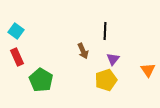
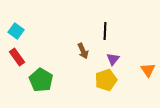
red rectangle: rotated 12 degrees counterclockwise
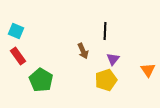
cyan square: rotated 14 degrees counterclockwise
red rectangle: moved 1 px right, 1 px up
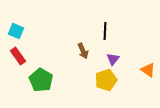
orange triangle: rotated 21 degrees counterclockwise
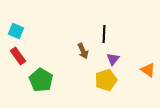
black line: moved 1 px left, 3 px down
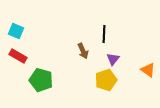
red rectangle: rotated 24 degrees counterclockwise
green pentagon: rotated 15 degrees counterclockwise
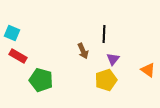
cyan square: moved 4 px left, 2 px down
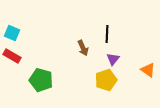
black line: moved 3 px right
brown arrow: moved 3 px up
red rectangle: moved 6 px left
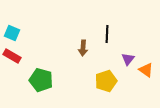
brown arrow: rotated 28 degrees clockwise
purple triangle: moved 15 px right
orange triangle: moved 2 px left
yellow pentagon: moved 1 px down
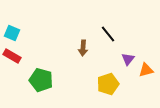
black line: moved 1 px right; rotated 42 degrees counterclockwise
orange triangle: rotated 49 degrees counterclockwise
yellow pentagon: moved 2 px right, 3 px down
